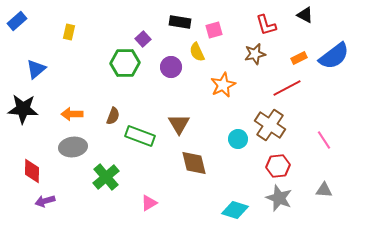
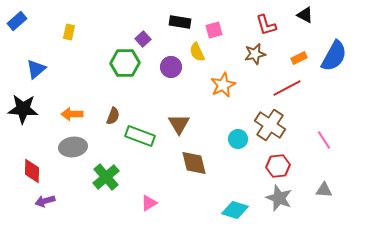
blue semicircle: rotated 24 degrees counterclockwise
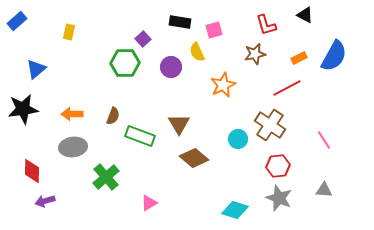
black star: rotated 12 degrees counterclockwise
brown diamond: moved 5 px up; rotated 36 degrees counterclockwise
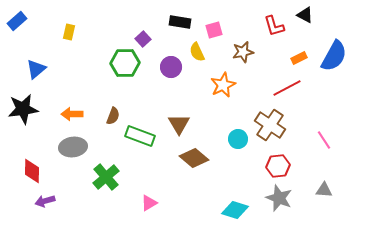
red L-shape: moved 8 px right, 1 px down
brown star: moved 12 px left, 2 px up
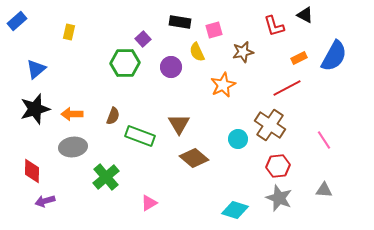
black star: moved 12 px right; rotated 8 degrees counterclockwise
